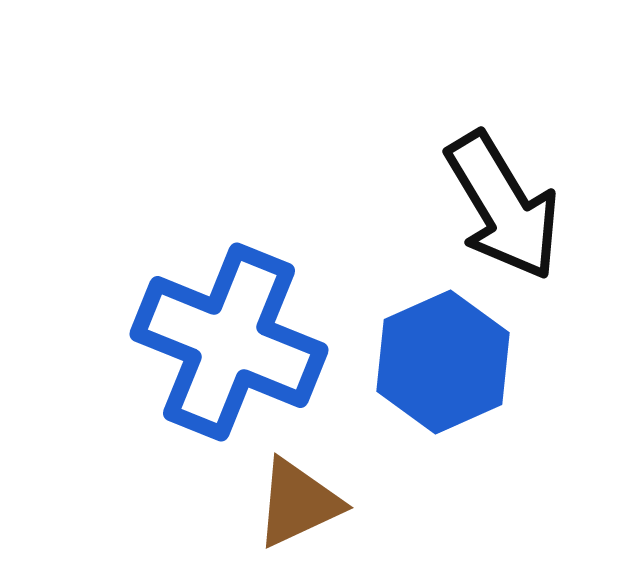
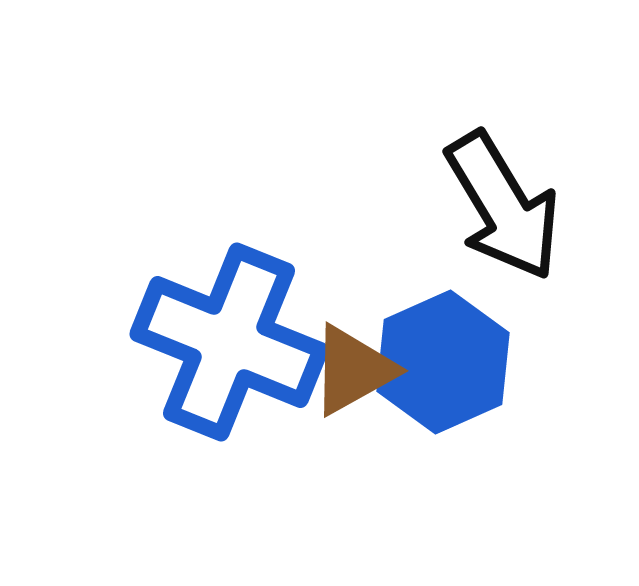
brown triangle: moved 55 px right, 133 px up; rotated 4 degrees counterclockwise
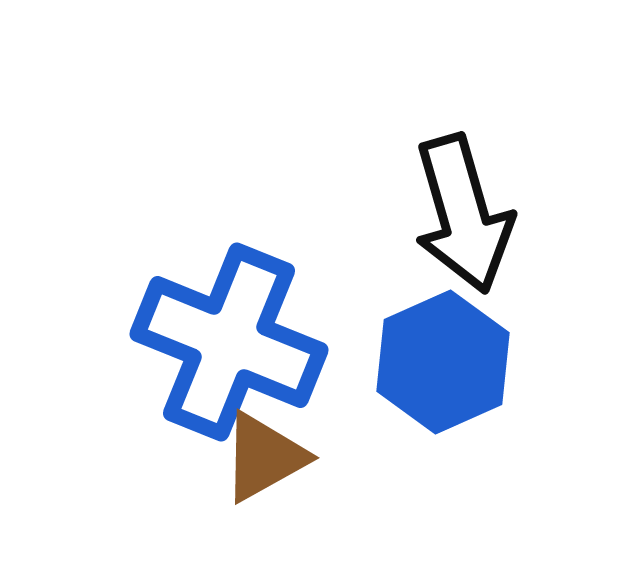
black arrow: moved 40 px left, 8 px down; rotated 15 degrees clockwise
brown triangle: moved 89 px left, 87 px down
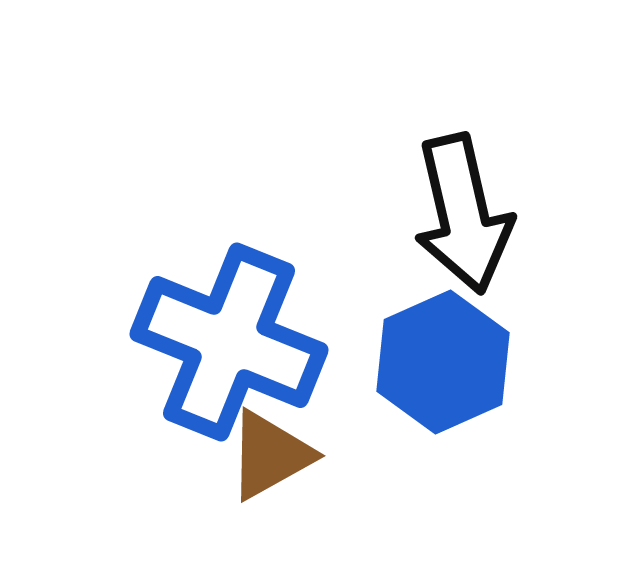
black arrow: rotated 3 degrees clockwise
brown triangle: moved 6 px right, 2 px up
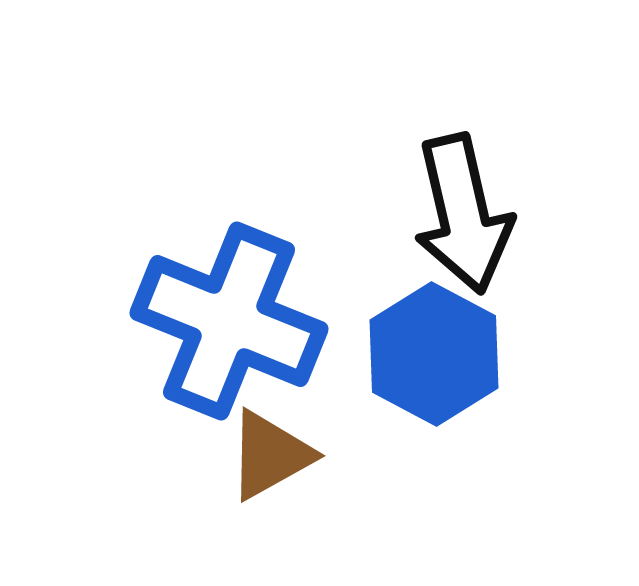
blue cross: moved 21 px up
blue hexagon: moved 9 px left, 8 px up; rotated 8 degrees counterclockwise
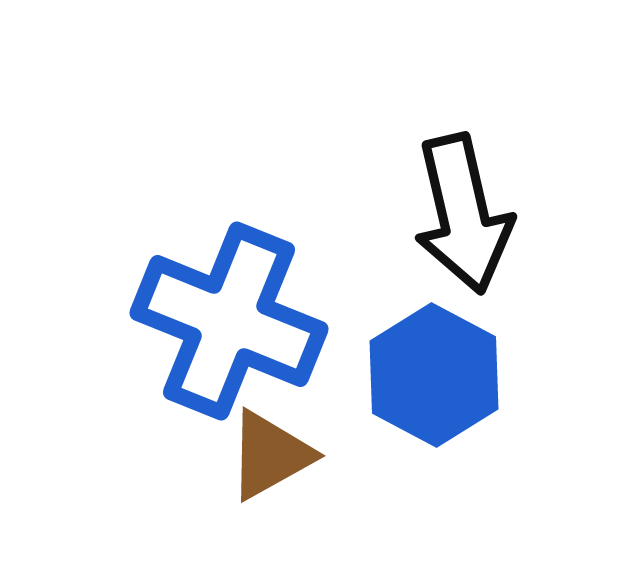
blue hexagon: moved 21 px down
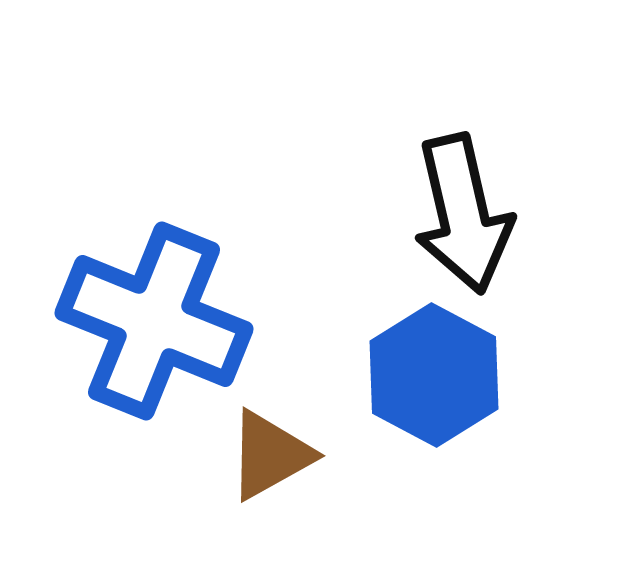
blue cross: moved 75 px left
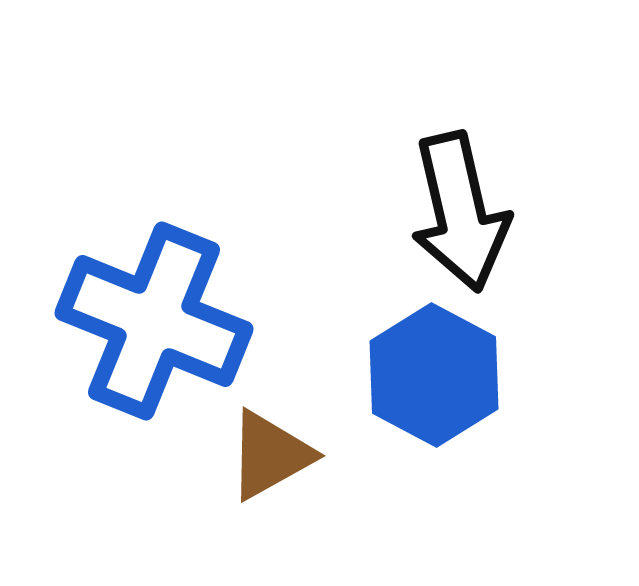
black arrow: moved 3 px left, 2 px up
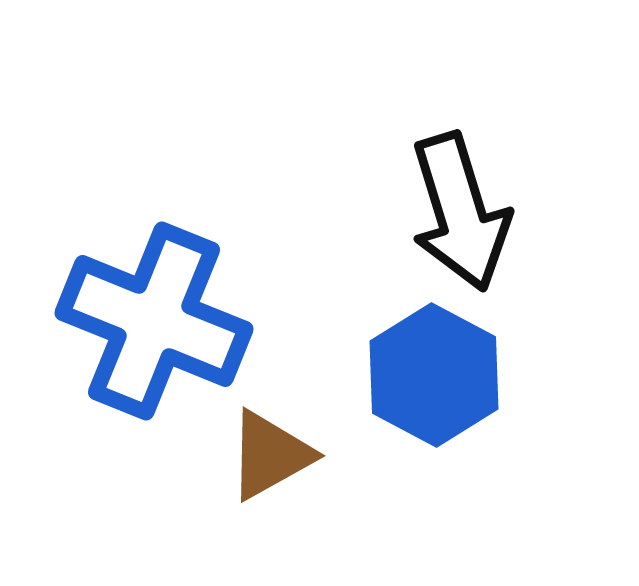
black arrow: rotated 4 degrees counterclockwise
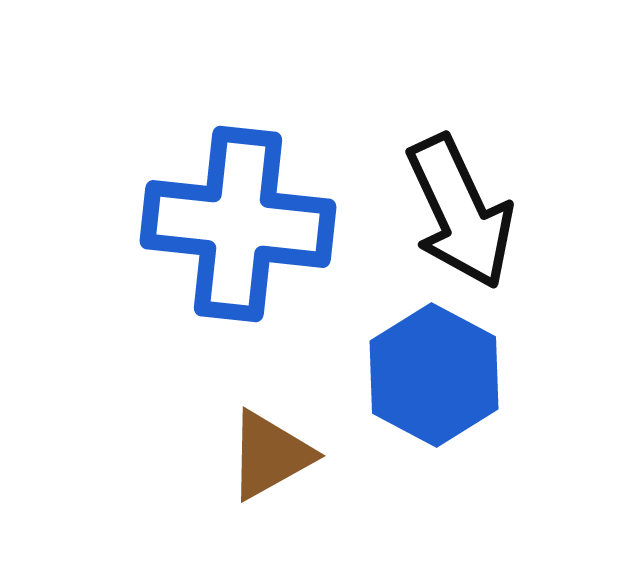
black arrow: rotated 8 degrees counterclockwise
blue cross: moved 84 px right, 97 px up; rotated 16 degrees counterclockwise
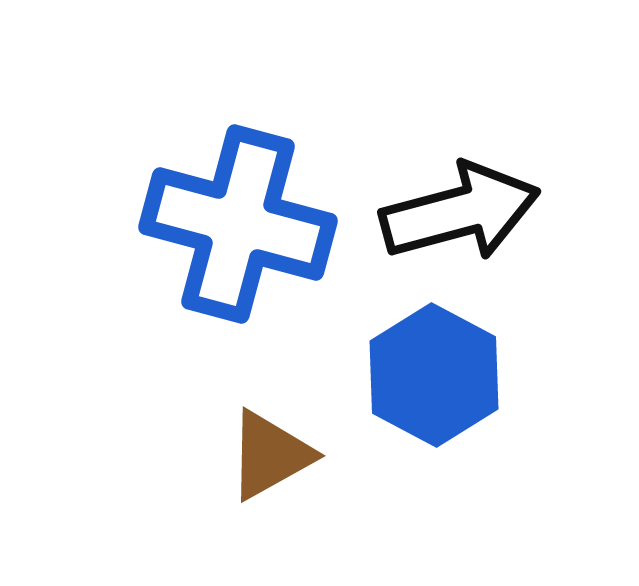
black arrow: rotated 80 degrees counterclockwise
blue cross: rotated 9 degrees clockwise
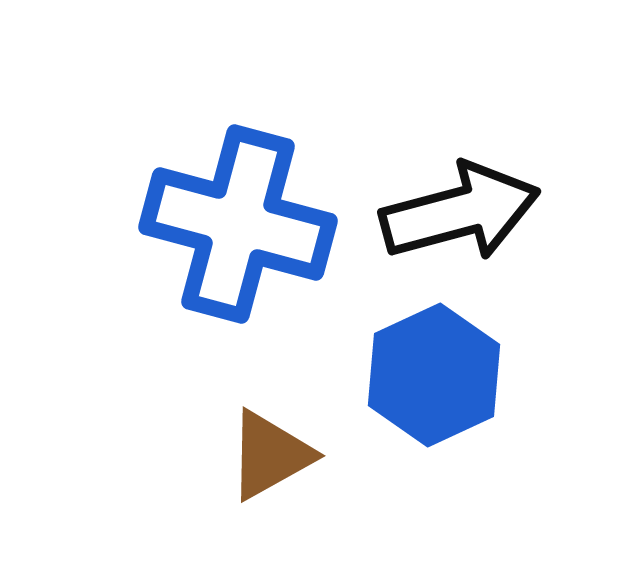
blue hexagon: rotated 7 degrees clockwise
